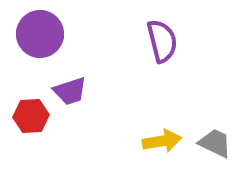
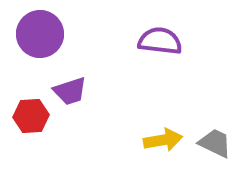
purple semicircle: moved 2 px left; rotated 69 degrees counterclockwise
yellow arrow: moved 1 px right, 1 px up
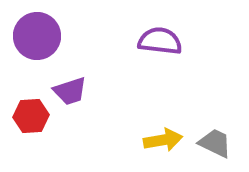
purple circle: moved 3 px left, 2 px down
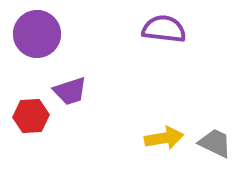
purple circle: moved 2 px up
purple semicircle: moved 4 px right, 12 px up
yellow arrow: moved 1 px right, 2 px up
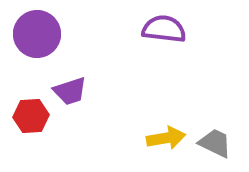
yellow arrow: moved 2 px right
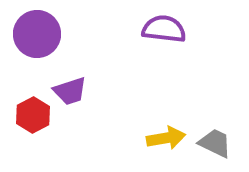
red hexagon: moved 2 px right, 1 px up; rotated 24 degrees counterclockwise
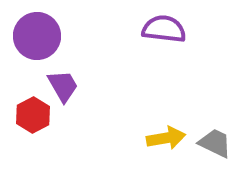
purple circle: moved 2 px down
purple trapezoid: moved 7 px left, 5 px up; rotated 102 degrees counterclockwise
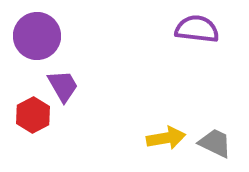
purple semicircle: moved 33 px right
